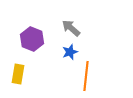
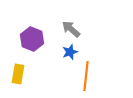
gray arrow: moved 1 px down
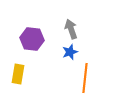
gray arrow: rotated 30 degrees clockwise
purple hexagon: rotated 15 degrees counterclockwise
orange line: moved 1 px left, 2 px down
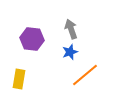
yellow rectangle: moved 1 px right, 5 px down
orange line: moved 3 px up; rotated 44 degrees clockwise
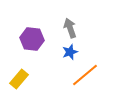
gray arrow: moved 1 px left, 1 px up
yellow rectangle: rotated 30 degrees clockwise
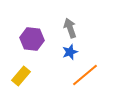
yellow rectangle: moved 2 px right, 3 px up
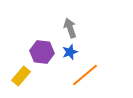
purple hexagon: moved 10 px right, 13 px down
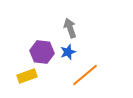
blue star: moved 2 px left
yellow rectangle: moved 6 px right; rotated 30 degrees clockwise
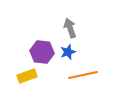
orange line: moved 2 px left; rotated 28 degrees clockwise
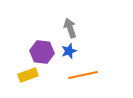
blue star: moved 1 px right, 1 px up
yellow rectangle: moved 1 px right, 1 px up
